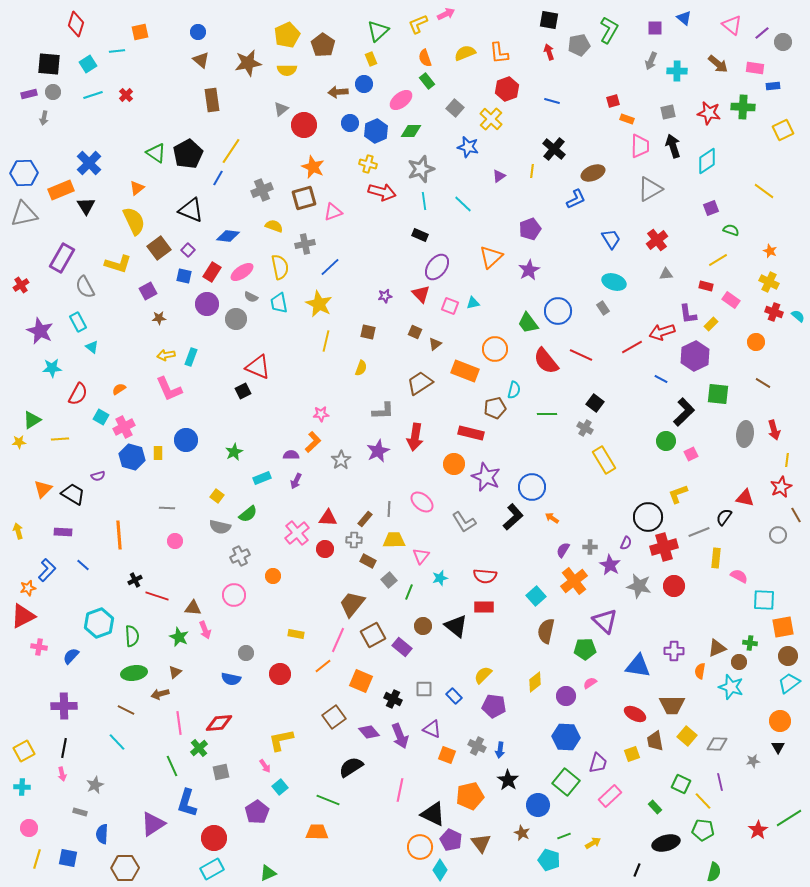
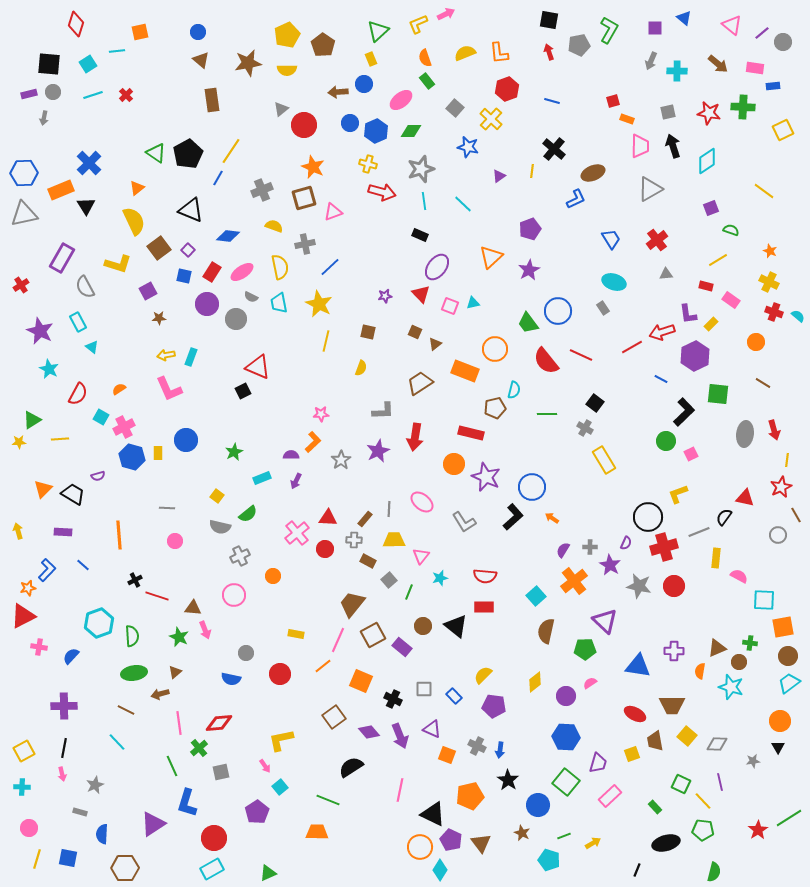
cyan star at (52, 368): moved 3 px left, 1 px down; rotated 30 degrees clockwise
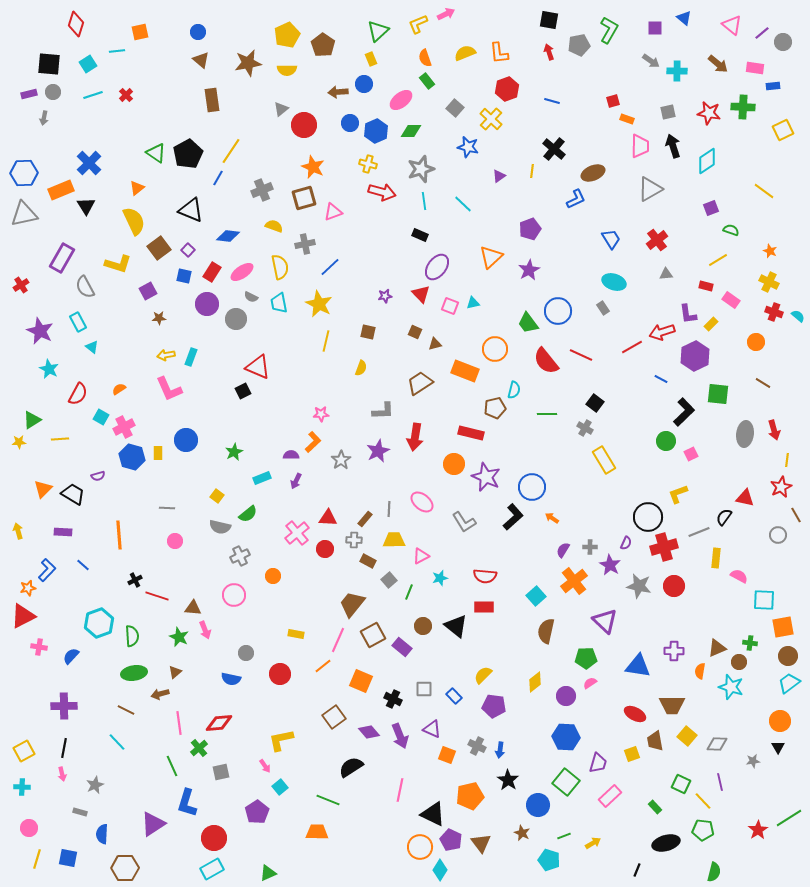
gray arrow at (651, 61): rotated 78 degrees counterclockwise
brown triangle at (435, 344): rotated 24 degrees clockwise
pink triangle at (421, 556): rotated 24 degrees clockwise
green pentagon at (585, 649): moved 1 px right, 9 px down
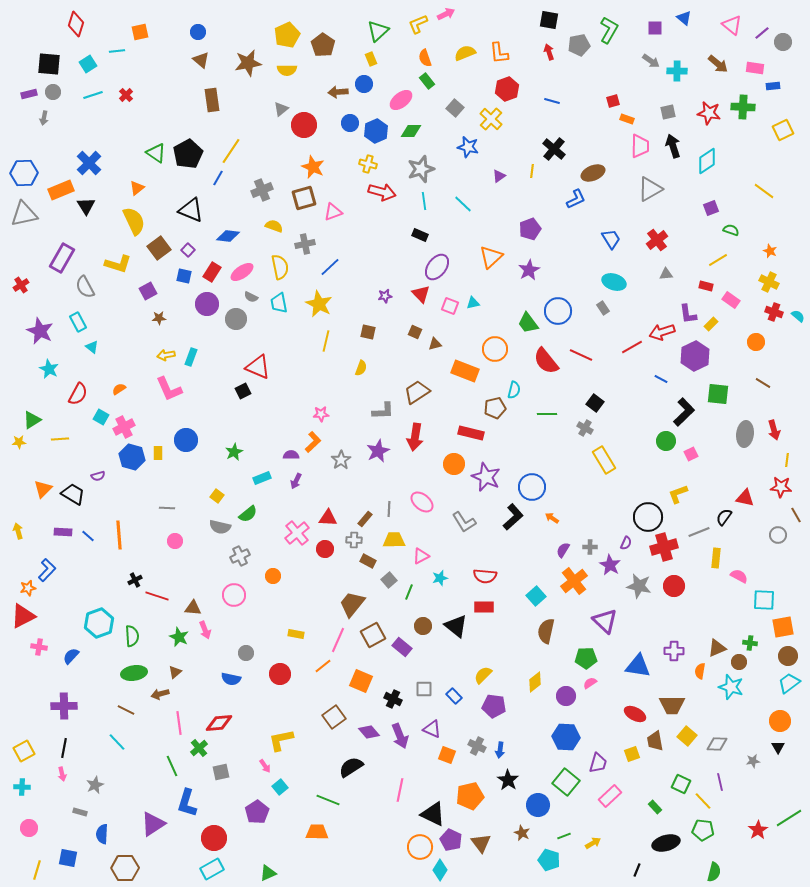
brown trapezoid at (420, 383): moved 3 px left, 9 px down
red star at (781, 487): rotated 30 degrees clockwise
blue line at (83, 565): moved 5 px right, 29 px up
yellow line at (37, 859): moved 11 px down
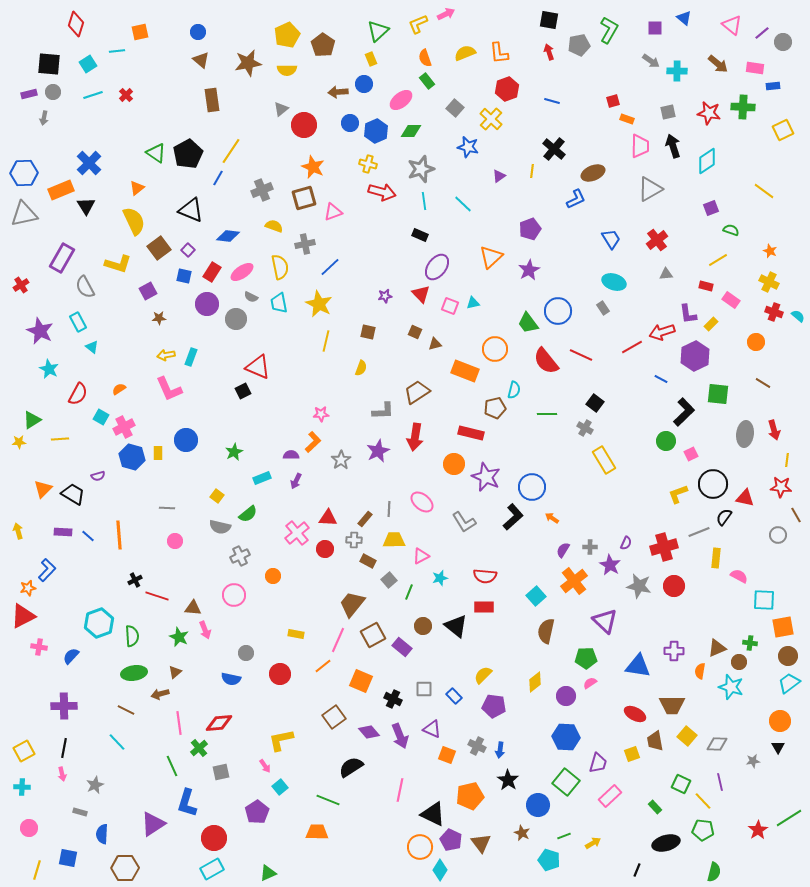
black circle at (648, 517): moved 65 px right, 33 px up
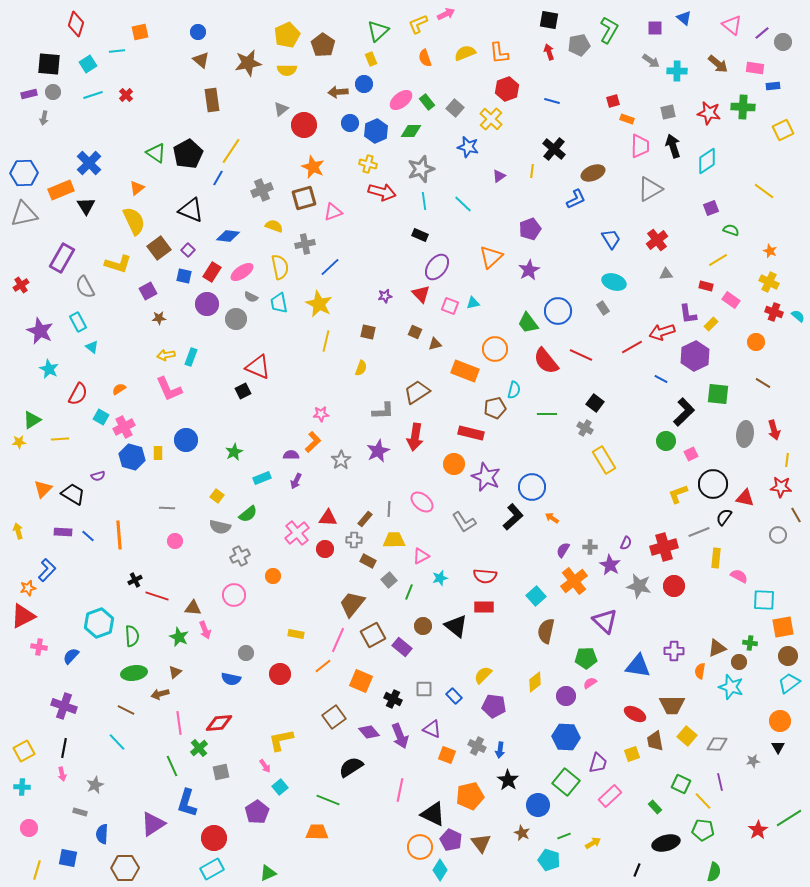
green rectangle at (427, 81): moved 21 px down
purple cross at (64, 706): rotated 20 degrees clockwise
